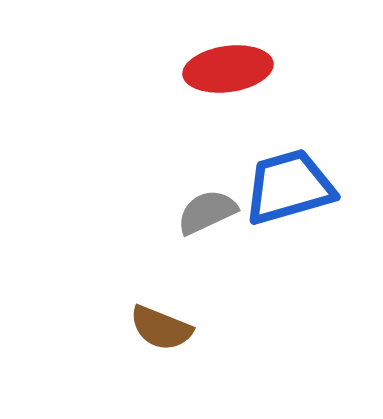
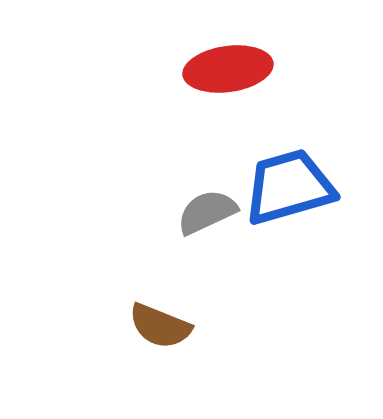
brown semicircle: moved 1 px left, 2 px up
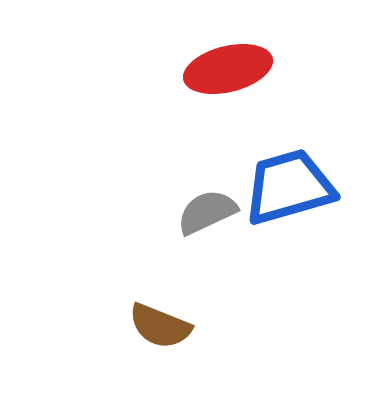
red ellipse: rotated 6 degrees counterclockwise
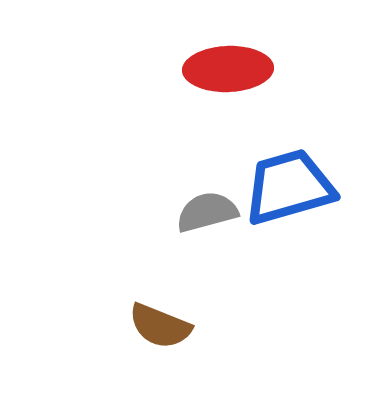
red ellipse: rotated 12 degrees clockwise
gray semicircle: rotated 10 degrees clockwise
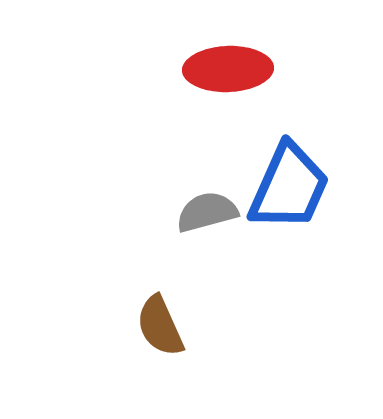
blue trapezoid: rotated 130 degrees clockwise
brown semicircle: rotated 44 degrees clockwise
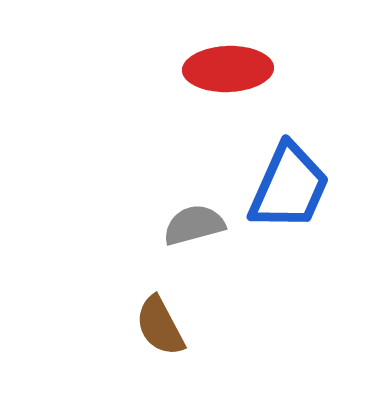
gray semicircle: moved 13 px left, 13 px down
brown semicircle: rotated 4 degrees counterclockwise
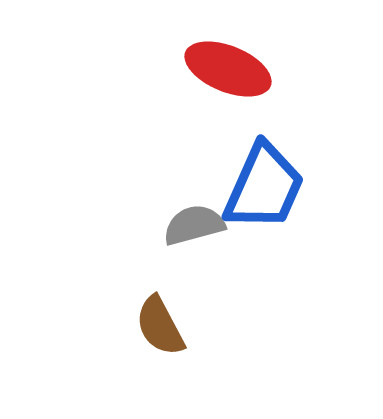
red ellipse: rotated 24 degrees clockwise
blue trapezoid: moved 25 px left
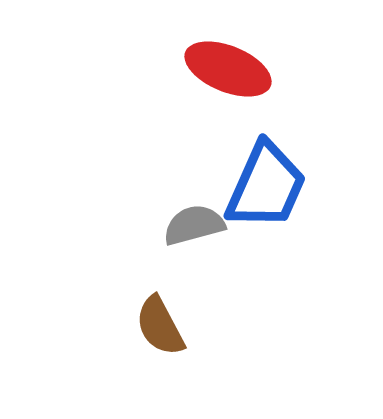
blue trapezoid: moved 2 px right, 1 px up
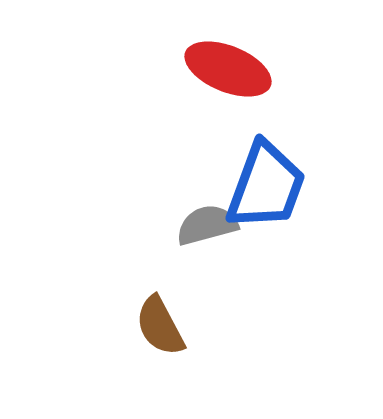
blue trapezoid: rotated 4 degrees counterclockwise
gray semicircle: moved 13 px right
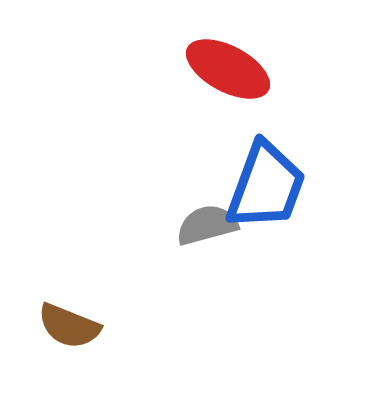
red ellipse: rotated 6 degrees clockwise
brown semicircle: moved 91 px left; rotated 40 degrees counterclockwise
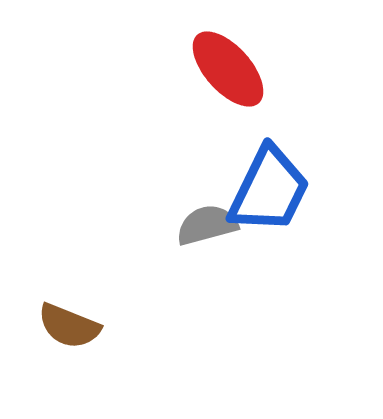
red ellipse: rotated 20 degrees clockwise
blue trapezoid: moved 3 px right, 4 px down; rotated 6 degrees clockwise
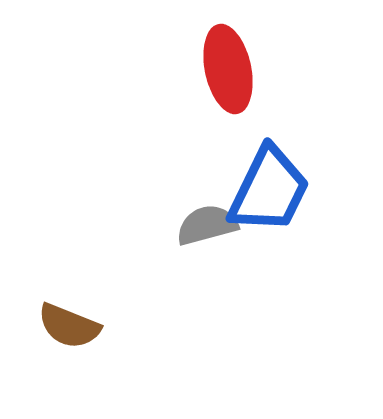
red ellipse: rotated 30 degrees clockwise
